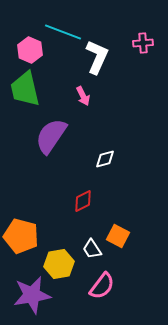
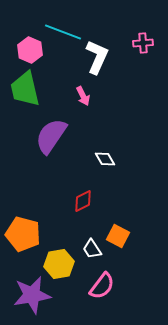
white diamond: rotated 75 degrees clockwise
orange pentagon: moved 2 px right, 2 px up
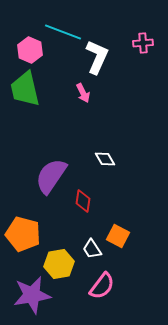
pink arrow: moved 3 px up
purple semicircle: moved 40 px down
red diamond: rotated 55 degrees counterclockwise
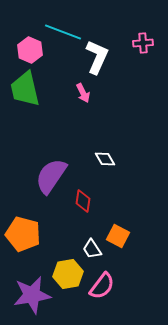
yellow hexagon: moved 9 px right, 10 px down
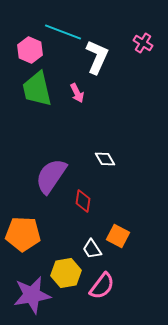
pink cross: rotated 36 degrees clockwise
green trapezoid: moved 12 px right
pink arrow: moved 6 px left
orange pentagon: rotated 12 degrees counterclockwise
yellow hexagon: moved 2 px left, 1 px up
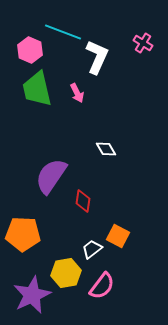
white diamond: moved 1 px right, 10 px up
white trapezoid: rotated 85 degrees clockwise
purple star: rotated 15 degrees counterclockwise
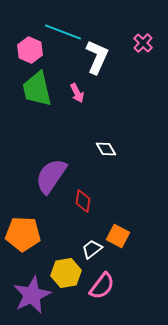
pink cross: rotated 12 degrees clockwise
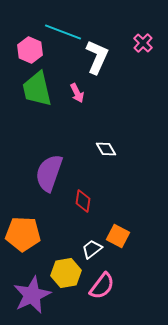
purple semicircle: moved 2 px left, 3 px up; rotated 15 degrees counterclockwise
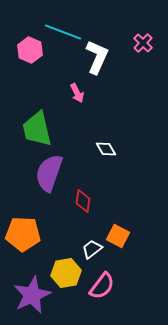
green trapezoid: moved 40 px down
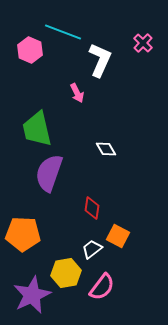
white L-shape: moved 3 px right, 3 px down
red diamond: moved 9 px right, 7 px down
pink semicircle: moved 1 px down
